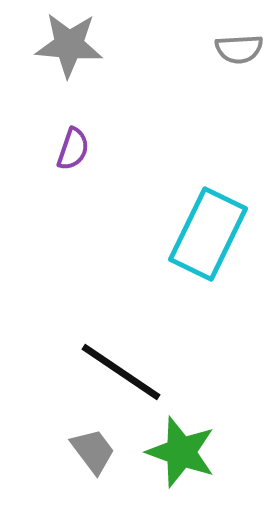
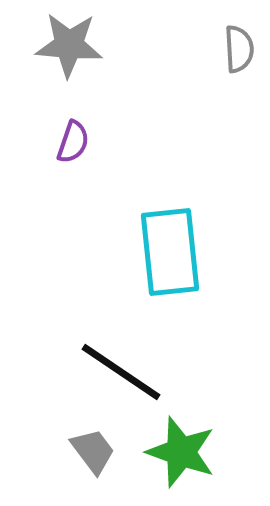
gray semicircle: rotated 90 degrees counterclockwise
purple semicircle: moved 7 px up
cyan rectangle: moved 38 px left, 18 px down; rotated 32 degrees counterclockwise
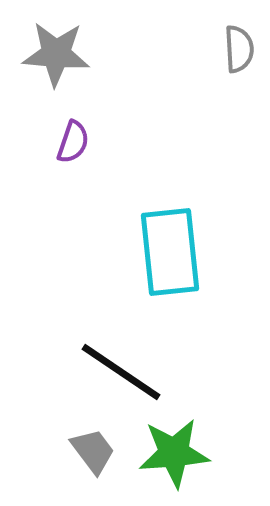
gray star: moved 13 px left, 9 px down
green star: moved 7 px left, 1 px down; rotated 24 degrees counterclockwise
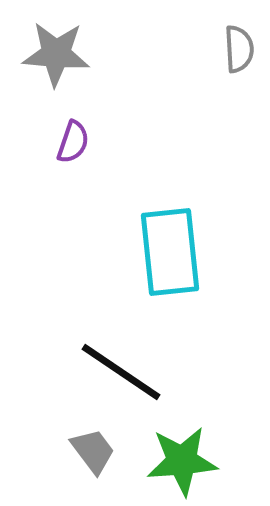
green star: moved 8 px right, 8 px down
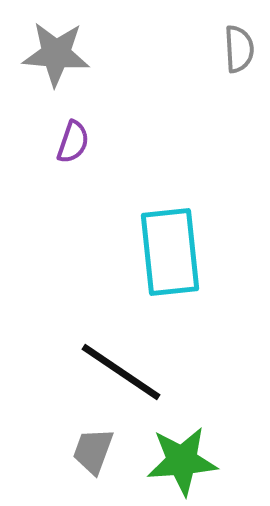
gray trapezoid: rotated 123 degrees counterclockwise
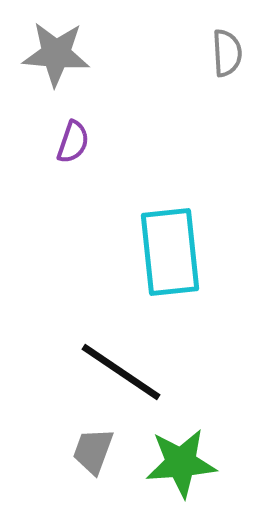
gray semicircle: moved 12 px left, 4 px down
green star: moved 1 px left, 2 px down
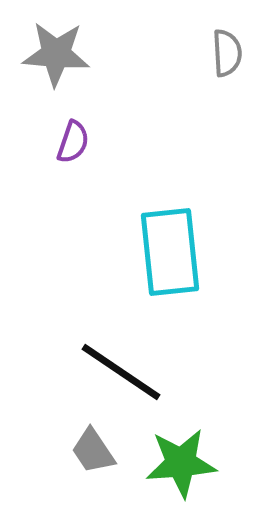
gray trapezoid: rotated 54 degrees counterclockwise
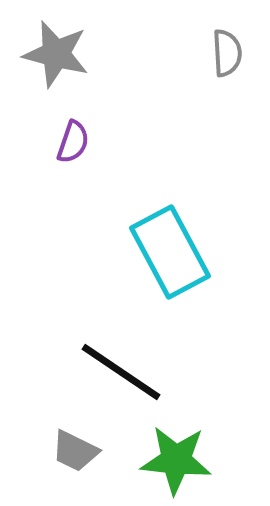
gray star: rotated 10 degrees clockwise
cyan rectangle: rotated 22 degrees counterclockwise
gray trapezoid: moved 18 px left; rotated 30 degrees counterclockwise
green star: moved 5 px left, 3 px up; rotated 10 degrees clockwise
